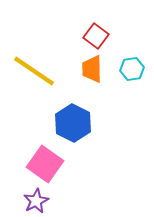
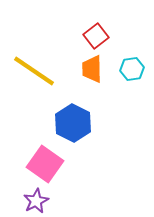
red square: rotated 15 degrees clockwise
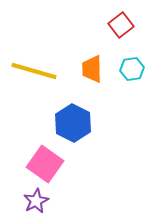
red square: moved 25 px right, 11 px up
yellow line: rotated 18 degrees counterclockwise
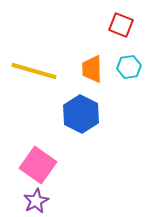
red square: rotated 30 degrees counterclockwise
cyan hexagon: moved 3 px left, 2 px up
blue hexagon: moved 8 px right, 9 px up
pink square: moved 7 px left, 1 px down
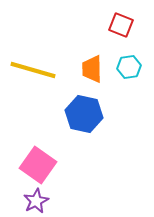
yellow line: moved 1 px left, 1 px up
blue hexagon: moved 3 px right; rotated 15 degrees counterclockwise
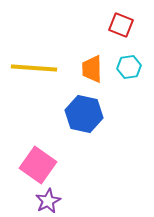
yellow line: moved 1 px right, 2 px up; rotated 12 degrees counterclockwise
purple star: moved 12 px right
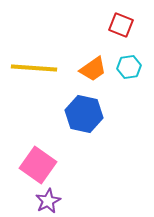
orange trapezoid: moved 1 px right; rotated 124 degrees counterclockwise
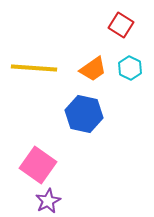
red square: rotated 10 degrees clockwise
cyan hexagon: moved 1 px right, 1 px down; rotated 25 degrees counterclockwise
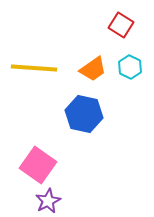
cyan hexagon: moved 1 px up
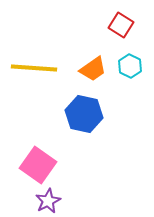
cyan hexagon: moved 1 px up
